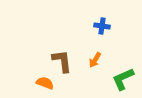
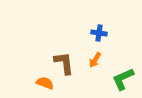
blue cross: moved 3 px left, 7 px down
brown L-shape: moved 2 px right, 2 px down
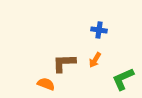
blue cross: moved 3 px up
brown L-shape: rotated 85 degrees counterclockwise
orange semicircle: moved 1 px right, 1 px down
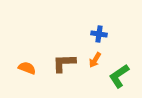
blue cross: moved 4 px down
green L-shape: moved 4 px left, 3 px up; rotated 10 degrees counterclockwise
orange semicircle: moved 19 px left, 16 px up
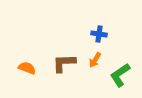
green L-shape: moved 1 px right, 1 px up
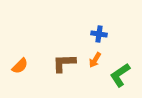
orange semicircle: moved 7 px left, 2 px up; rotated 114 degrees clockwise
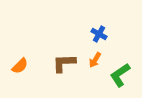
blue cross: rotated 21 degrees clockwise
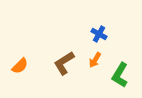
brown L-shape: rotated 30 degrees counterclockwise
green L-shape: rotated 25 degrees counterclockwise
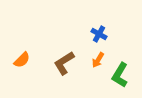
orange arrow: moved 3 px right
orange semicircle: moved 2 px right, 6 px up
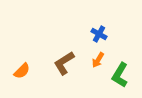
orange semicircle: moved 11 px down
